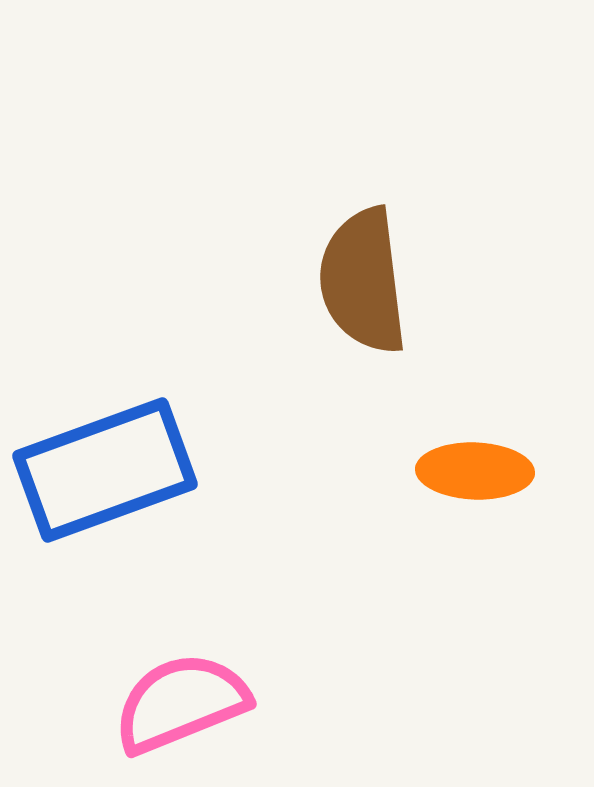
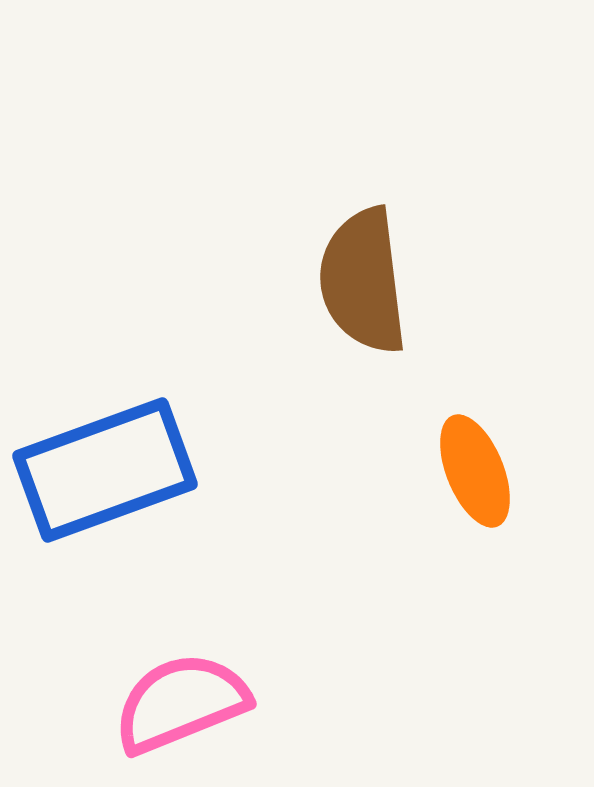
orange ellipse: rotated 66 degrees clockwise
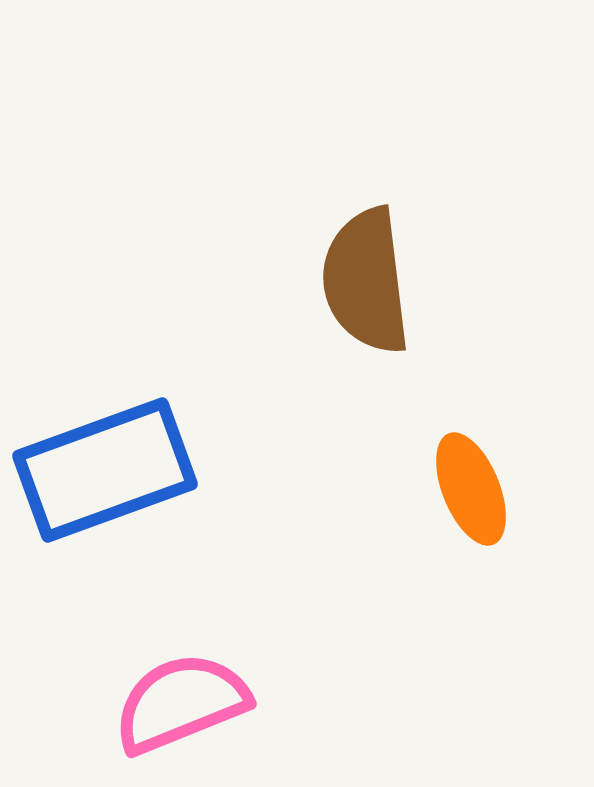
brown semicircle: moved 3 px right
orange ellipse: moved 4 px left, 18 px down
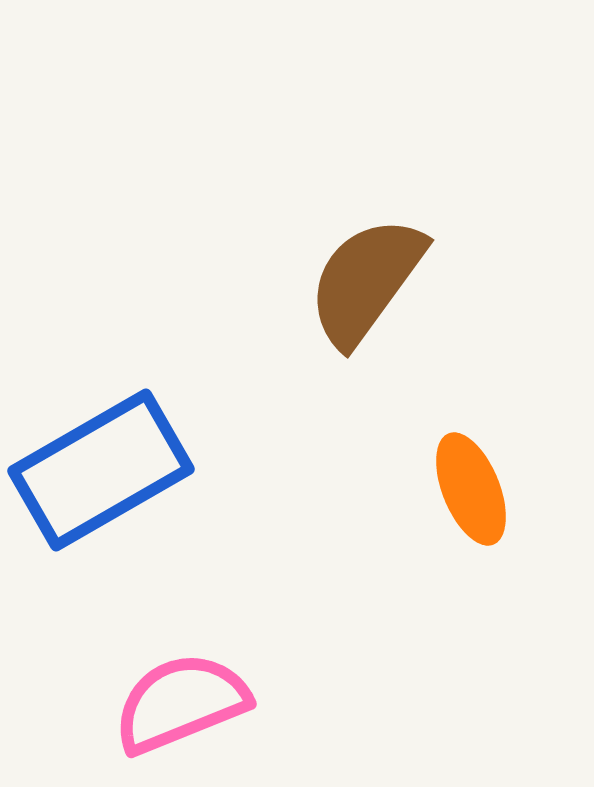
brown semicircle: rotated 43 degrees clockwise
blue rectangle: moved 4 px left; rotated 10 degrees counterclockwise
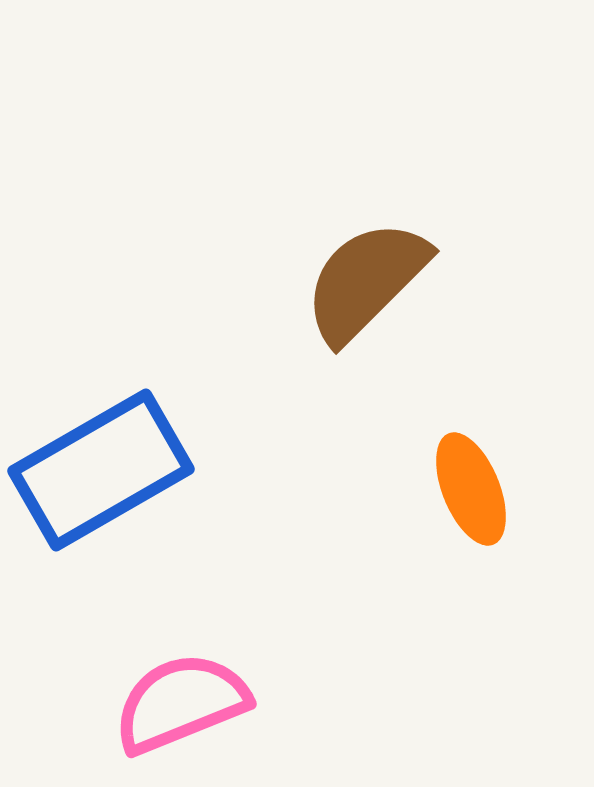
brown semicircle: rotated 9 degrees clockwise
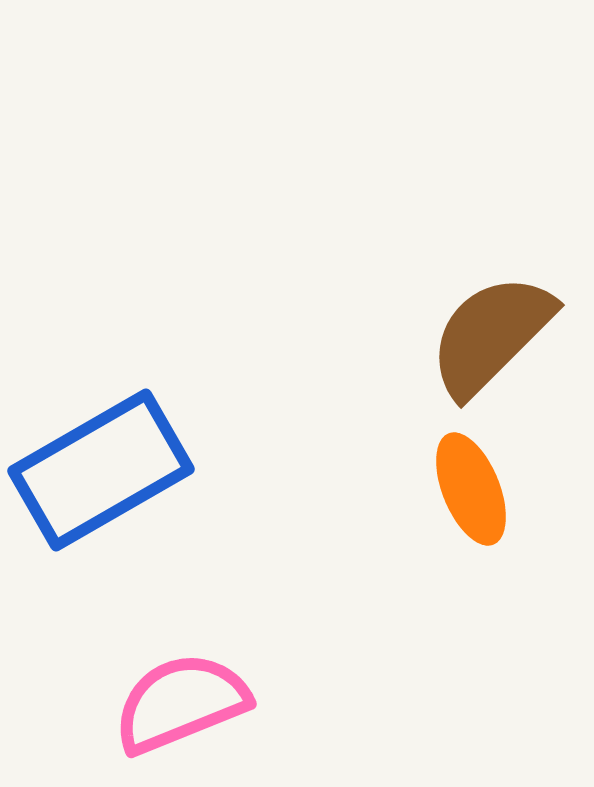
brown semicircle: moved 125 px right, 54 px down
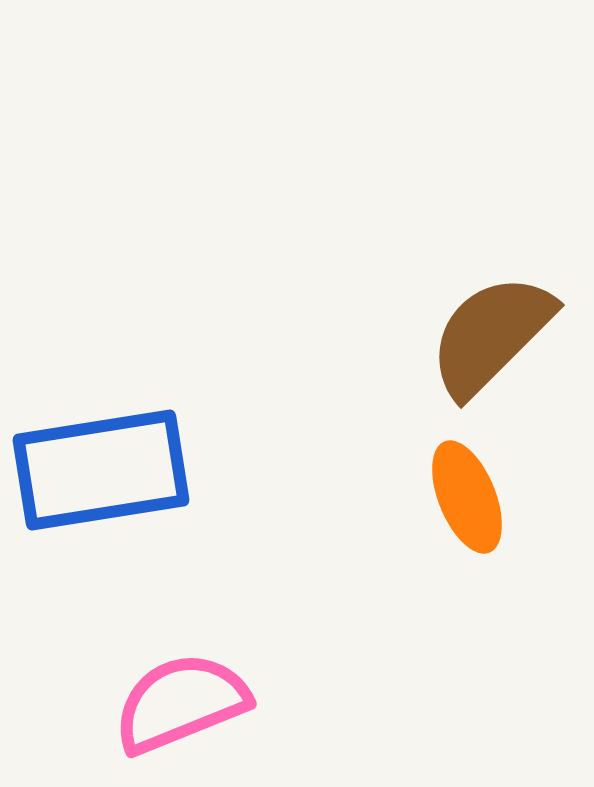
blue rectangle: rotated 21 degrees clockwise
orange ellipse: moved 4 px left, 8 px down
